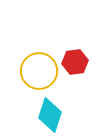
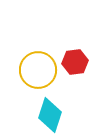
yellow circle: moved 1 px left, 1 px up
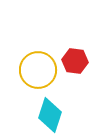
red hexagon: moved 1 px up; rotated 15 degrees clockwise
